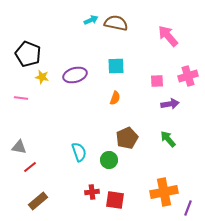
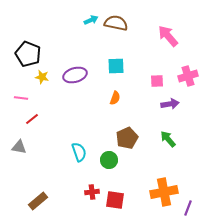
red line: moved 2 px right, 48 px up
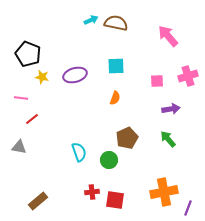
purple arrow: moved 1 px right, 5 px down
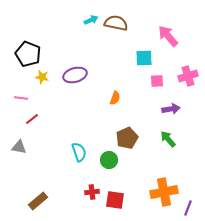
cyan square: moved 28 px right, 8 px up
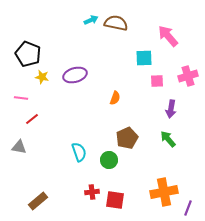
purple arrow: rotated 108 degrees clockwise
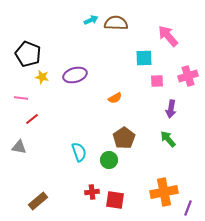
brown semicircle: rotated 10 degrees counterclockwise
orange semicircle: rotated 40 degrees clockwise
brown pentagon: moved 3 px left; rotated 10 degrees counterclockwise
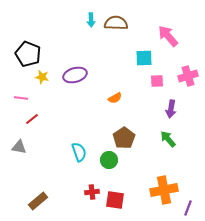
cyan arrow: rotated 112 degrees clockwise
orange cross: moved 2 px up
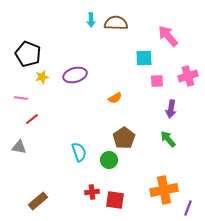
yellow star: rotated 24 degrees counterclockwise
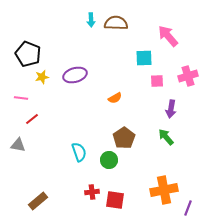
green arrow: moved 2 px left, 2 px up
gray triangle: moved 1 px left, 2 px up
